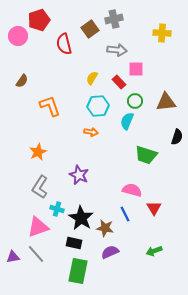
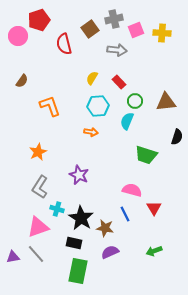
pink square: moved 39 px up; rotated 21 degrees counterclockwise
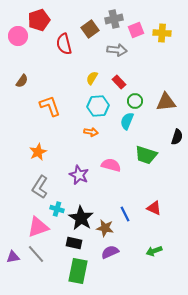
pink semicircle: moved 21 px left, 25 px up
red triangle: rotated 35 degrees counterclockwise
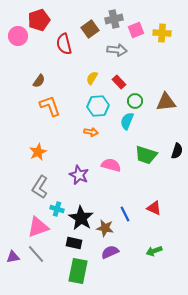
brown semicircle: moved 17 px right
black semicircle: moved 14 px down
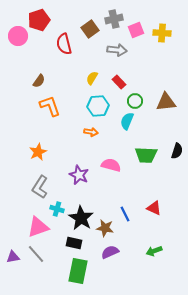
green trapezoid: rotated 15 degrees counterclockwise
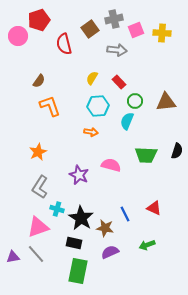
green arrow: moved 7 px left, 6 px up
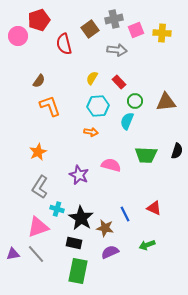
purple triangle: moved 3 px up
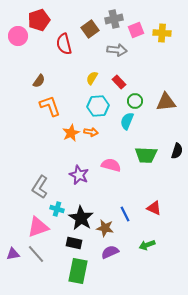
orange star: moved 33 px right, 19 px up
